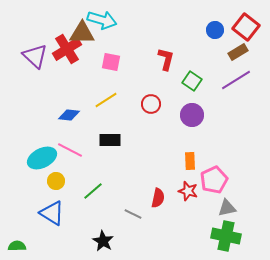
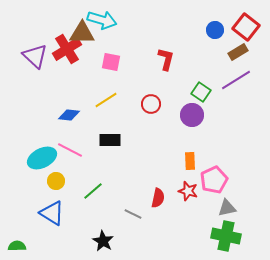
green square: moved 9 px right, 11 px down
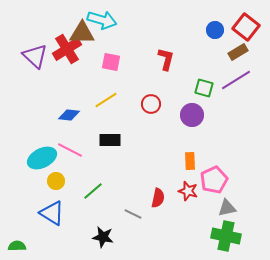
green square: moved 3 px right, 4 px up; rotated 18 degrees counterclockwise
black star: moved 4 px up; rotated 20 degrees counterclockwise
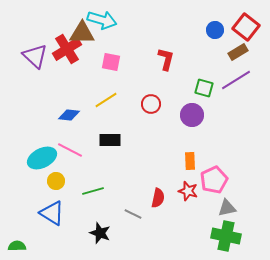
green line: rotated 25 degrees clockwise
black star: moved 3 px left, 4 px up; rotated 10 degrees clockwise
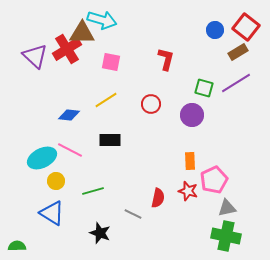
purple line: moved 3 px down
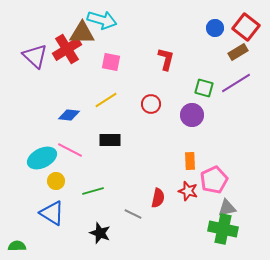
blue circle: moved 2 px up
green cross: moved 3 px left, 7 px up
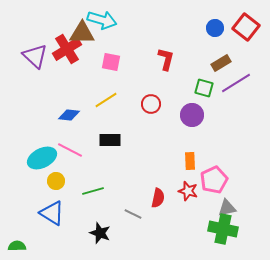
brown rectangle: moved 17 px left, 11 px down
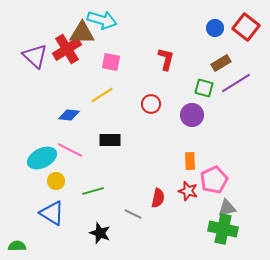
yellow line: moved 4 px left, 5 px up
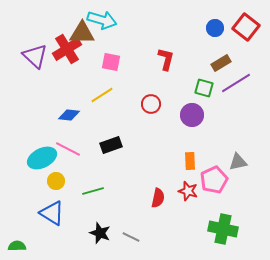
black rectangle: moved 1 px right, 5 px down; rotated 20 degrees counterclockwise
pink line: moved 2 px left, 1 px up
gray triangle: moved 11 px right, 46 px up
gray line: moved 2 px left, 23 px down
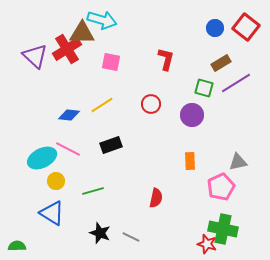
yellow line: moved 10 px down
pink pentagon: moved 7 px right, 7 px down
red star: moved 19 px right, 53 px down
red semicircle: moved 2 px left
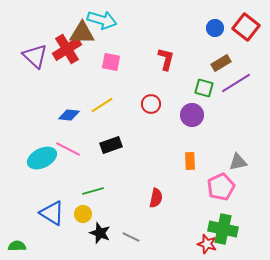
yellow circle: moved 27 px right, 33 px down
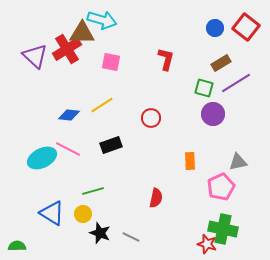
red circle: moved 14 px down
purple circle: moved 21 px right, 1 px up
